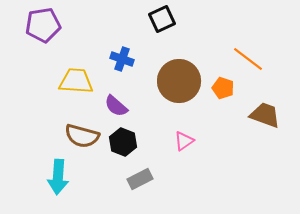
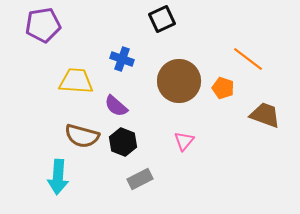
pink triangle: rotated 15 degrees counterclockwise
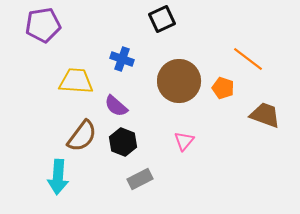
brown semicircle: rotated 68 degrees counterclockwise
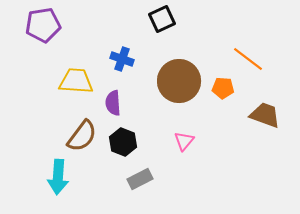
orange pentagon: rotated 15 degrees counterclockwise
purple semicircle: moved 3 px left, 3 px up; rotated 45 degrees clockwise
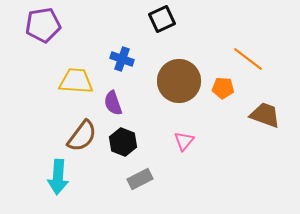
purple semicircle: rotated 15 degrees counterclockwise
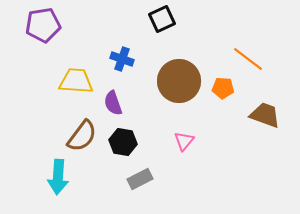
black hexagon: rotated 12 degrees counterclockwise
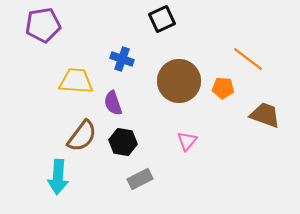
pink triangle: moved 3 px right
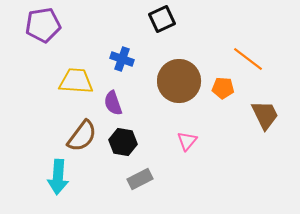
brown trapezoid: rotated 44 degrees clockwise
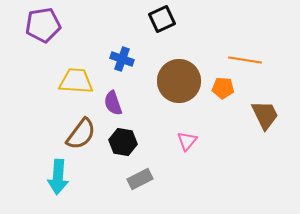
orange line: moved 3 px left, 1 px down; rotated 28 degrees counterclockwise
brown semicircle: moved 1 px left, 2 px up
